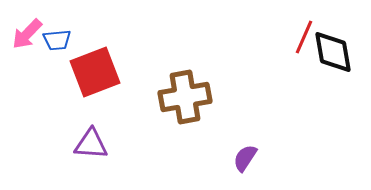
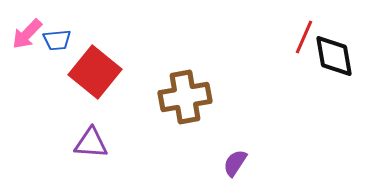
black diamond: moved 1 px right, 4 px down
red square: rotated 30 degrees counterclockwise
purple triangle: moved 1 px up
purple semicircle: moved 10 px left, 5 px down
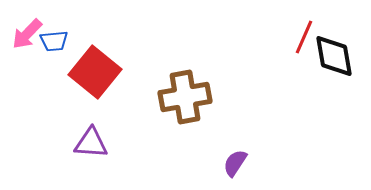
blue trapezoid: moved 3 px left, 1 px down
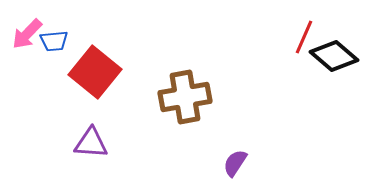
black diamond: rotated 39 degrees counterclockwise
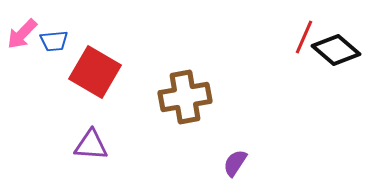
pink arrow: moved 5 px left
black diamond: moved 2 px right, 6 px up
red square: rotated 9 degrees counterclockwise
purple triangle: moved 2 px down
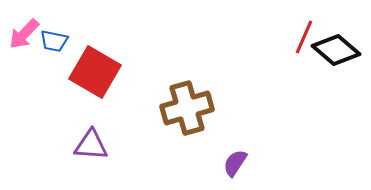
pink arrow: moved 2 px right
blue trapezoid: rotated 16 degrees clockwise
brown cross: moved 2 px right, 11 px down; rotated 6 degrees counterclockwise
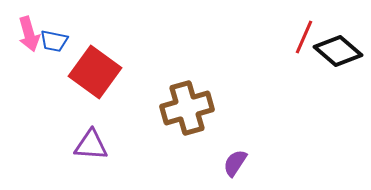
pink arrow: moved 5 px right; rotated 60 degrees counterclockwise
black diamond: moved 2 px right, 1 px down
red square: rotated 6 degrees clockwise
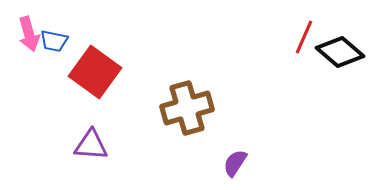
black diamond: moved 2 px right, 1 px down
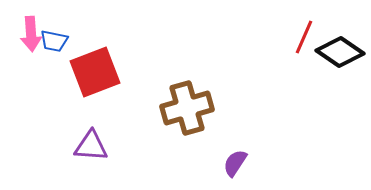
pink arrow: moved 2 px right; rotated 12 degrees clockwise
black diamond: rotated 6 degrees counterclockwise
red square: rotated 33 degrees clockwise
purple triangle: moved 1 px down
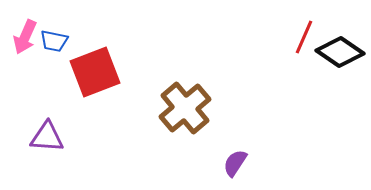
pink arrow: moved 6 px left, 3 px down; rotated 28 degrees clockwise
brown cross: moved 2 px left; rotated 24 degrees counterclockwise
purple triangle: moved 44 px left, 9 px up
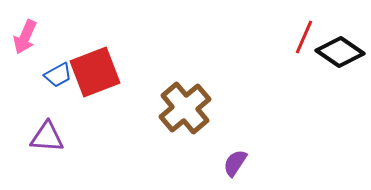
blue trapezoid: moved 4 px right, 34 px down; rotated 40 degrees counterclockwise
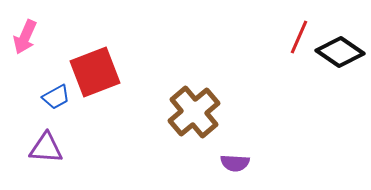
red line: moved 5 px left
blue trapezoid: moved 2 px left, 22 px down
brown cross: moved 9 px right, 4 px down
purple triangle: moved 1 px left, 11 px down
purple semicircle: rotated 120 degrees counterclockwise
